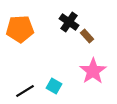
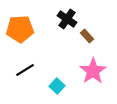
black cross: moved 2 px left, 3 px up
cyan square: moved 3 px right; rotated 14 degrees clockwise
black line: moved 21 px up
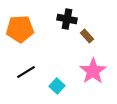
black cross: rotated 24 degrees counterclockwise
black line: moved 1 px right, 2 px down
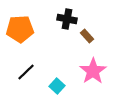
black line: rotated 12 degrees counterclockwise
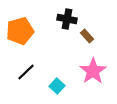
orange pentagon: moved 2 px down; rotated 12 degrees counterclockwise
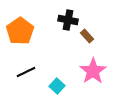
black cross: moved 1 px right, 1 px down
orange pentagon: rotated 20 degrees counterclockwise
black line: rotated 18 degrees clockwise
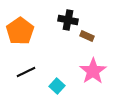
brown rectangle: rotated 24 degrees counterclockwise
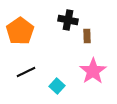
brown rectangle: rotated 64 degrees clockwise
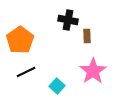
orange pentagon: moved 9 px down
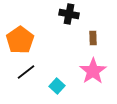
black cross: moved 1 px right, 6 px up
brown rectangle: moved 6 px right, 2 px down
black line: rotated 12 degrees counterclockwise
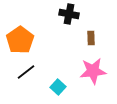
brown rectangle: moved 2 px left
pink star: rotated 28 degrees clockwise
cyan square: moved 1 px right, 1 px down
